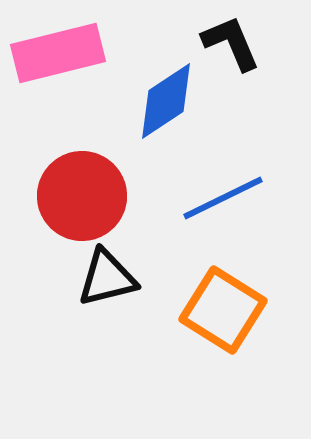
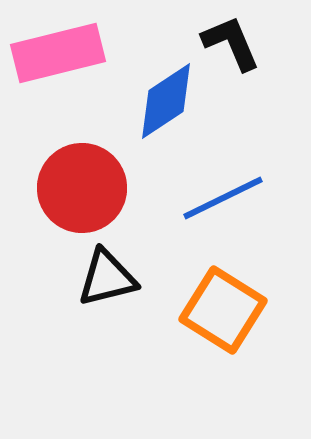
red circle: moved 8 px up
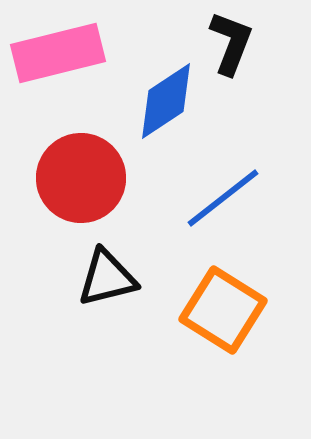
black L-shape: rotated 44 degrees clockwise
red circle: moved 1 px left, 10 px up
blue line: rotated 12 degrees counterclockwise
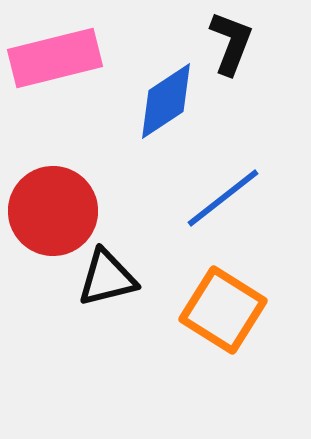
pink rectangle: moved 3 px left, 5 px down
red circle: moved 28 px left, 33 px down
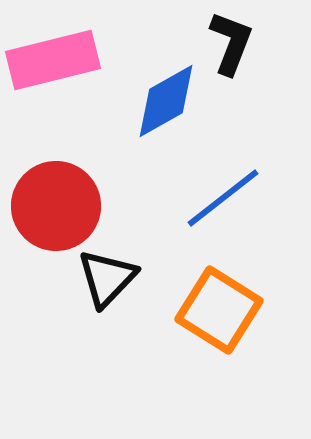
pink rectangle: moved 2 px left, 2 px down
blue diamond: rotated 4 degrees clockwise
red circle: moved 3 px right, 5 px up
black triangle: rotated 32 degrees counterclockwise
orange square: moved 4 px left
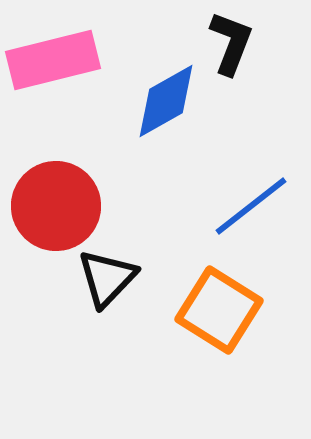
blue line: moved 28 px right, 8 px down
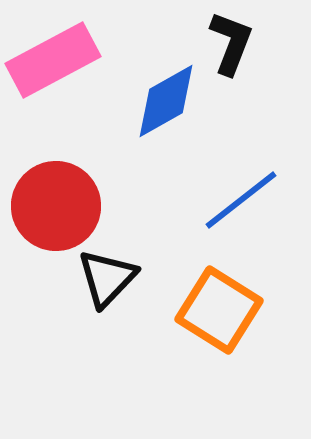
pink rectangle: rotated 14 degrees counterclockwise
blue line: moved 10 px left, 6 px up
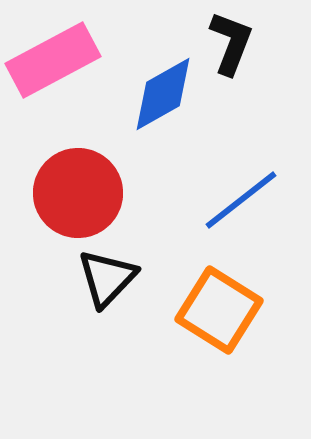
blue diamond: moved 3 px left, 7 px up
red circle: moved 22 px right, 13 px up
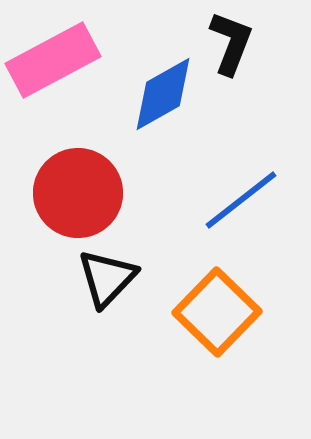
orange square: moved 2 px left, 2 px down; rotated 12 degrees clockwise
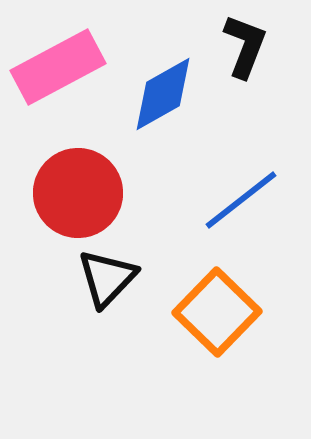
black L-shape: moved 14 px right, 3 px down
pink rectangle: moved 5 px right, 7 px down
